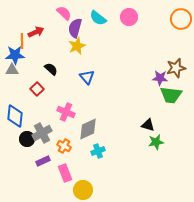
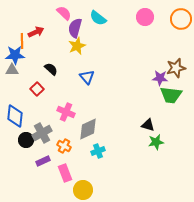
pink circle: moved 16 px right
black circle: moved 1 px left, 1 px down
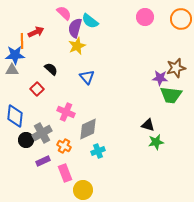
cyan semicircle: moved 8 px left, 3 px down
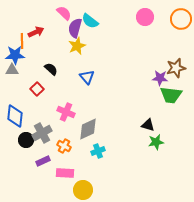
pink rectangle: rotated 66 degrees counterclockwise
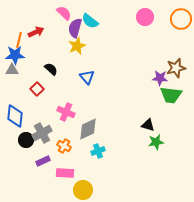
orange line: moved 3 px left, 1 px up; rotated 14 degrees clockwise
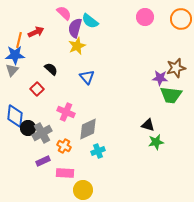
gray triangle: rotated 48 degrees counterclockwise
black circle: moved 2 px right, 12 px up
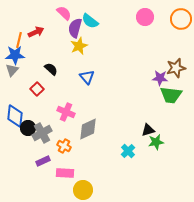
yellow star: moved 2 px right
black triangle: moved 5 px down; rotated 32 degrees counterclockwise
cyan cross: moved 30 px right; rotated 24 degrees counterclockwise
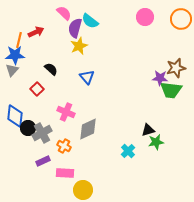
green trapezoid: moved 5 px up
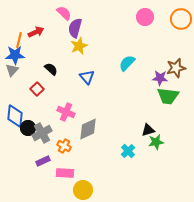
cyan semicircle: moved 37 px right, 42 px down; rotated 96 degrees clockwise
green trapezoid: moved 3 px left, 6 px down
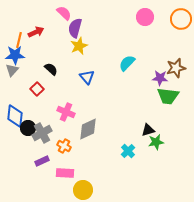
purple rectangle: moved 1 px left
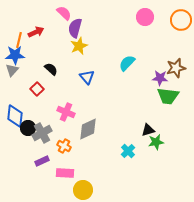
orange circle: moved 1 px down
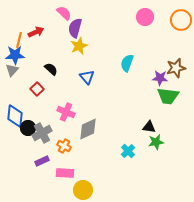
cyan semicircle: rotated 24 degrees counterclockwise
black triangle: moved 1 px right, 3 px up; rotated 24 degrees clockwise
